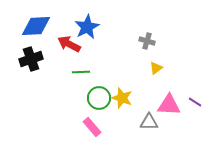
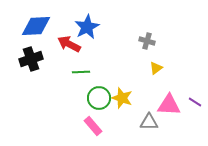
pink rectangle: moved 1 px right, 1 px up
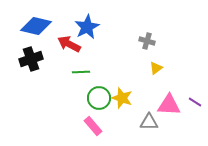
blue diamond: rotated 16 degrees clockwise
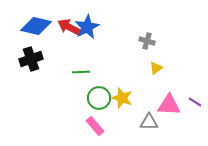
red arrow: moved 17 px up
pink rectangle: moved 2 px right
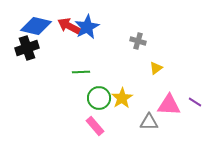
red arrow: moved 1 px up
gray cross: moved 9 px left
black cross: moved 4 px left, 11 px up
yellow star: rotated 20 degrees clockwise
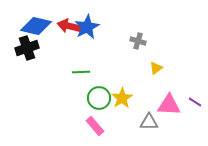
red arrow: rotated 15 degrees counterclockwise
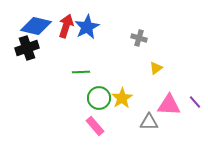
red arrow: moved 3 px left; rotated 95 degrees clockwise
gray cross: moved 1 px right, 3 px up
purple line: rotated 16 degrees clockwise
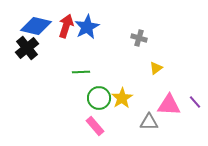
black cross: rotated 20 degrees counterclockwise
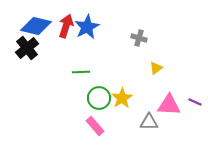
purple line: rotated 24 degrees counterclockwise
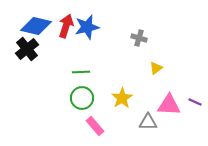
blue star: rotated 15 degrees clockwise
black cross: moved 1 px down
green circle: moved 17 px left
gray triangle: moved 1 px left
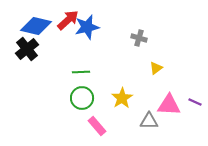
red arrow: moved 2 px right, 6 px up; rotated 30 degrees clockwise
gray triangle: moved 1 px right, 1 px up
pink rectangle: moved 2 px right
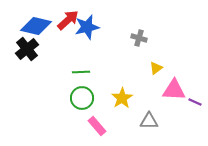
pink triangle: moved 5 px right, 15 px up
